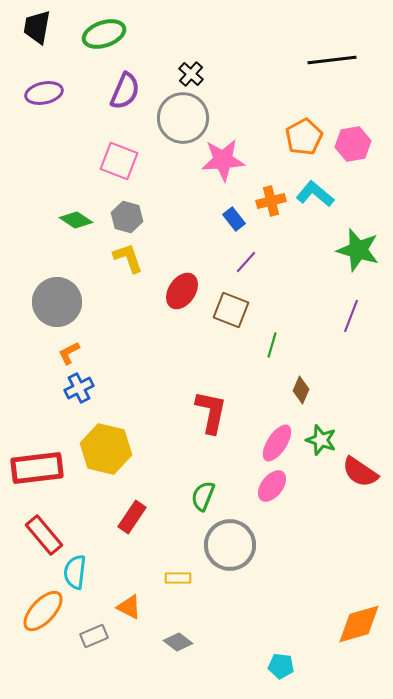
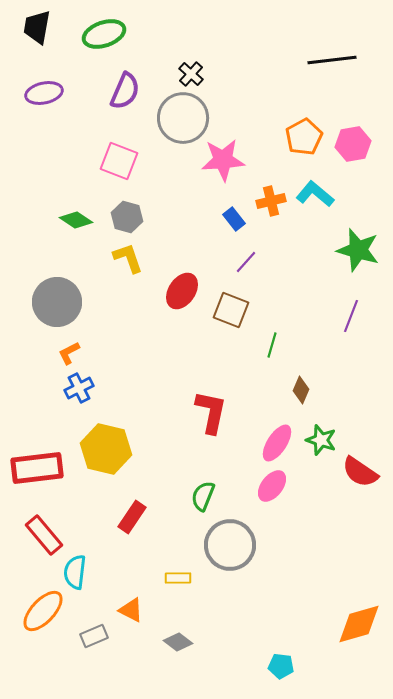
orange triangle at (129, 607): moved 2 px right, 3 px down
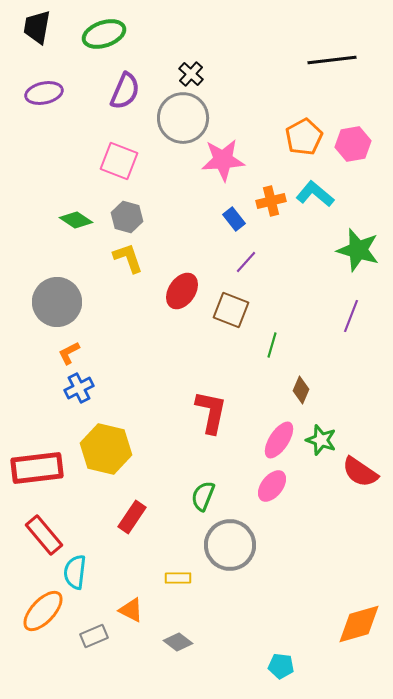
pink ellipse at (277, 443): moved 2 px right, 3 px up
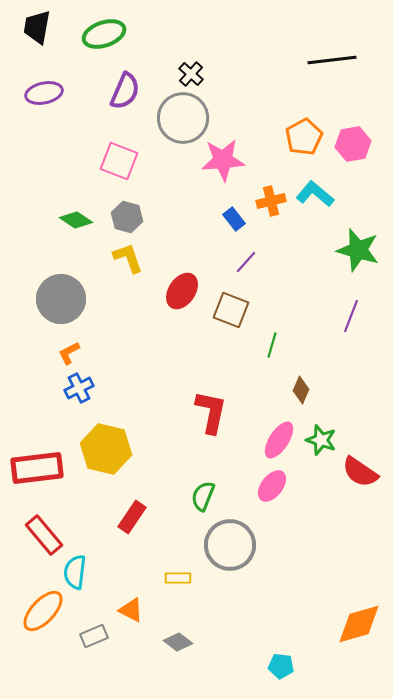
gray circle at (57, 302): moved 4 px right, 3 px up
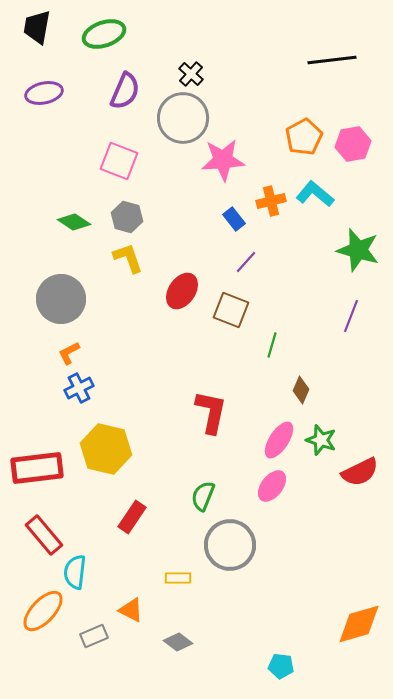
green diamond at (76, 220): moved 2 px left, 2 px down
red semicircle at (360, 472): rotated 60 degrees counterclockwise
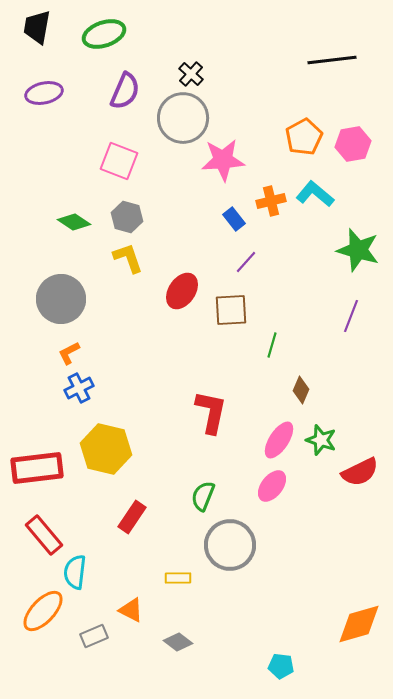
brown square at (231, 310): rotated 24 degrees counterclockwise
